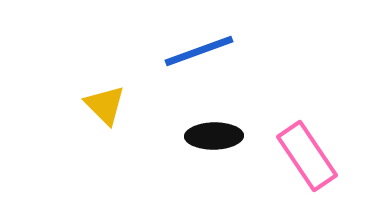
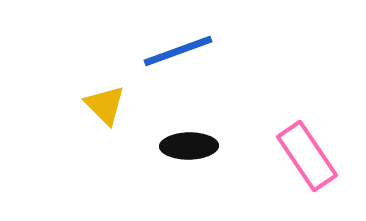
blue line: moved 21 px left
black ellipse: moved 25 px left, 10 px down
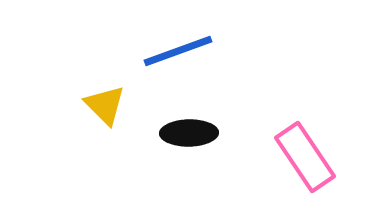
black ellipse: moved 13 px up
pink rectangle: moved 2 px left, 1 px down
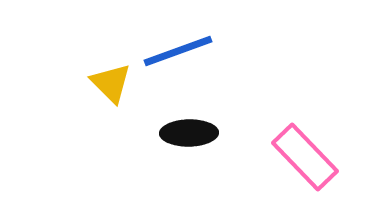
yellow triangle: moved 6 px right, 22 px up
pink rectangle: rotated 10 degrees counterclockwise
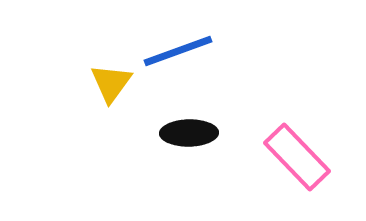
yellow triangle: rotated 21 degrees clockwise
pink rectangle: moved 8 px left
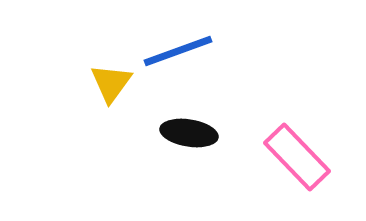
black ellipse: rotated 10 degrees clockwise
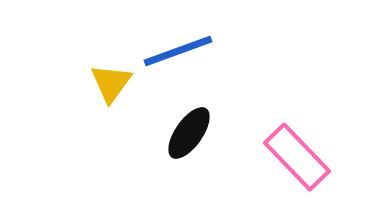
black ellipse: rotated 64 degrees counterclockwise
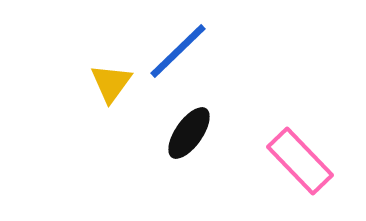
blue line: rotated 24 degrees counterclockwise
pink rectangle: moved 3 px right, 4 px down
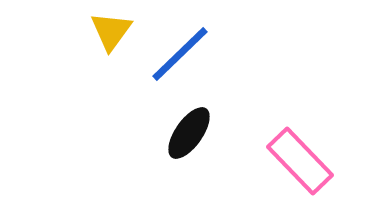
blue line: moved 2 px right, 3 px down
yellow triangle: moved 52 px up
